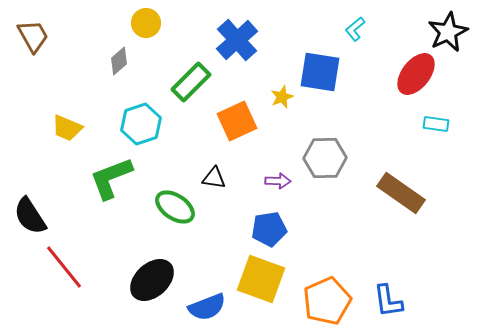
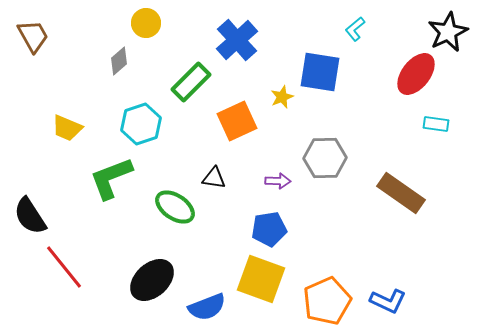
blue L-shape: rotated 57 degrees counterclockwise
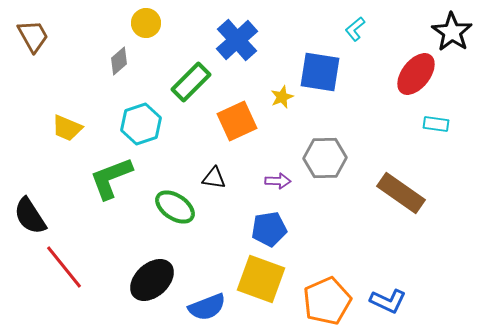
black star: moved 4 px right; rotated 12 degrees counterclockwise
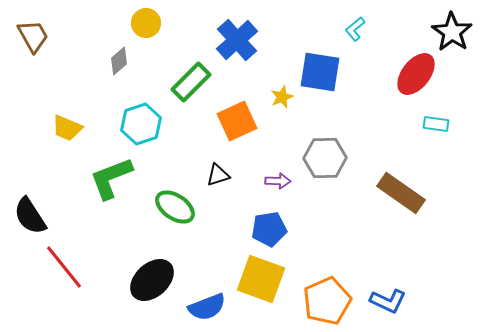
black triangle: moved 4 px right, 3 px up; rotated 25 degrees counterclockwise
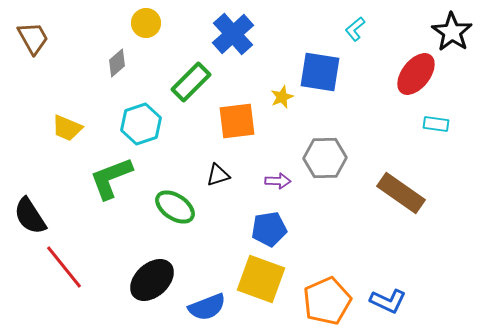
brown trapezoid: moved 2 px down
blue cross: moved 4 px left, 6 px up
gray diamond: moved 2 px left, 2 px down
orange square: rotated 18 degrees clockwise
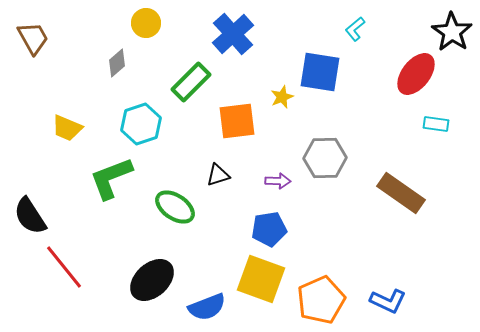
orange pentagon: moved 6 px left, 1 px up
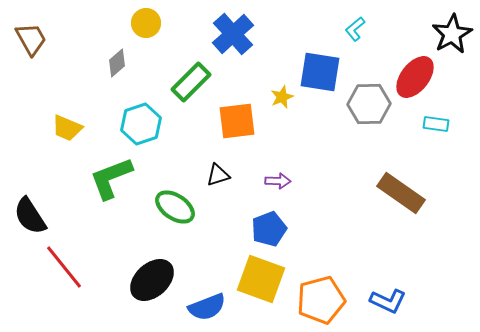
black star: moved 2 px down; rotated 9 degrees clockwise
brown trapezoid: moved 2 px left, 1 px down
red ellipse: moved 1 px left, 3 px down
gray hexagon: moved 44 px right, 54 px up
blue pentagon: rotated 12 degrees counterclockwise
orange pentagon: rotated 9 degrees clockwise
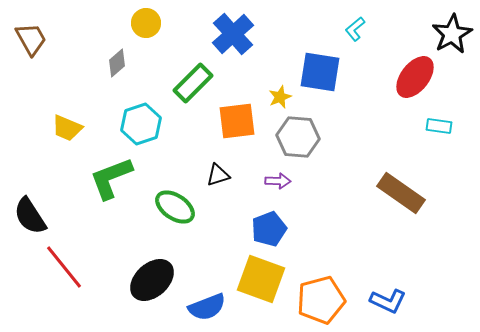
green rectangle: moved 2 px right, 1 px down
yellow star: moved 2 px left
gray hexagon: moved 71 px left, 33 px down; rotated 6 degrees clockwise
cyan rectangle: moved 3 px right, 2 px down
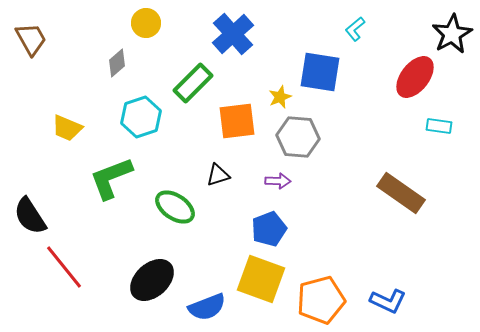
cyan hexagon: moved 7 px up
